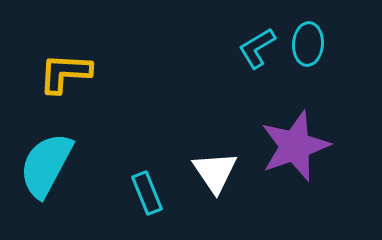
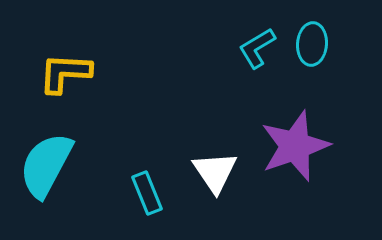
cyan ellipse: moved 4 px right
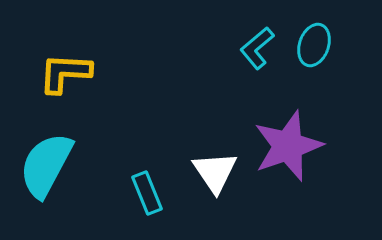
cyan ellipse: moved 2 px right, 1 px down; rotated 15 degrees clockwise
cyan L-shape: rotated 9 degrees counterclockwise
purple star: moved 7 px left
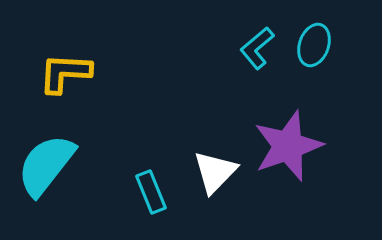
cyan semicircle: rotated 10 degrees clockwise
white triangle: rotated 18 degrees clockwise
cyan rectangle: moved 4 px right, 1 px up
